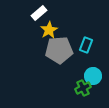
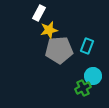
white rectangle: rotated 21 degrees counterclockwise
yellow star: rotated 18 degrees clockwise
cyan rectangle: moved 1 px right, 1 px down
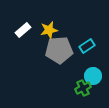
white rectangle: moved 16 px left, 17 px down; rotated 21 degrees clockwise
cyan rectangle: rotated 35 degrees clockwise
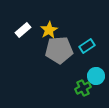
yellow star: rotated 18 degrees counterclockwise
cyan circle: moved 3 px right
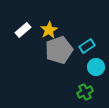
gray pentagon: rotated 16 degrees counterclockwise
cyan circle: moved 9 px up
green cross: moved 2 px right, 4 px down
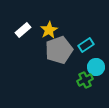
cyan rectangle: moved 1 px left, 1 px up
green cross: moved 12 px up
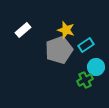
yellow star: moved 17 px right; rotated 24 degrees counterclockwise
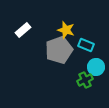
cyan rectangle: rotated 56 degrees clockwise
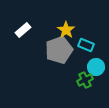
yellow star: rotated 18 degrees clockwise
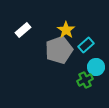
cyan rectangle: rotated 63 degrees counterclockwise
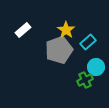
cyan rectangle: moved 2 px right, 3 px up
